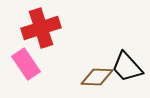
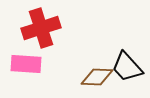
pink rectangle: rotated 52 degrees counterclockwise
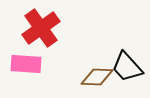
red cross: rotated 18 degrees counterclockwise
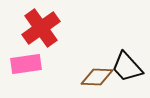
pink rectangle: rotated 12 degrees counterclockwise
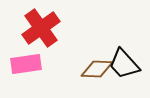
black trapezoid: moved 3 px left, 3 px up
brown diamond: moved 8 px up
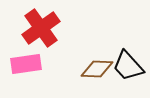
black trapezoid: moved 4 px right, 2 px down
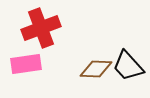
red cross: rotated 15 degrees clockwise
brown diamond: moved 1 px left
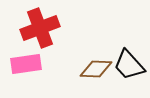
red cross: moved 1 px left
black trapezoid: moved 1 px right, 1 px up
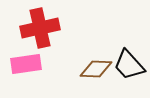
red cross: rotated 9 degrees clockwise
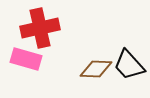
pink rectangle: moved 5 px up; rotated 24 degrees clockwise
